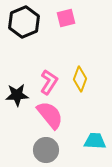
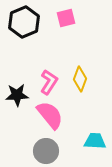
gray circle: moved 1 px down
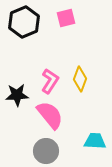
pink L-shape: moved 1 px right, 1 px up
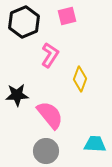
pink square: moved 1 px right, 2 px up
pink L-shape: moved 26 px up
cyan trapezoid: moved 3 px down
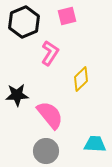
pink L-shape: moved 2 px up
yellow diamond: moved 1 px right; rotated 25 degrees clockwise
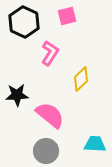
black hexagon: rotated 12 degrees counterclockwise
pink semicircle: rotated 12 degrees counterclockwise
